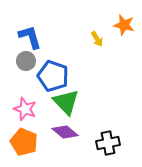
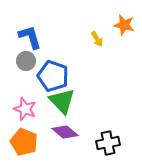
green triangle: moved 4 px left, 1 px up
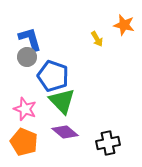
blue L-shape: moved 2 px down
gray circle: moved 1 px right, 4 px up
